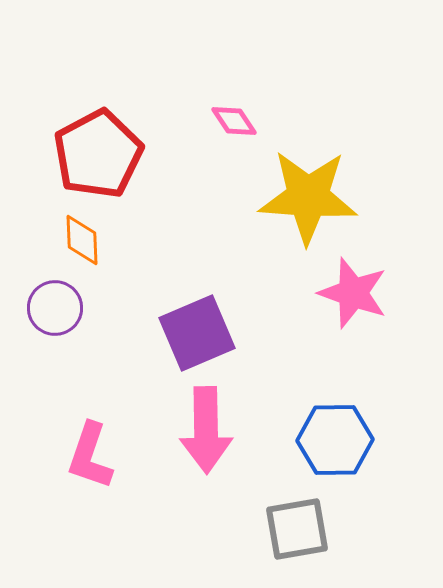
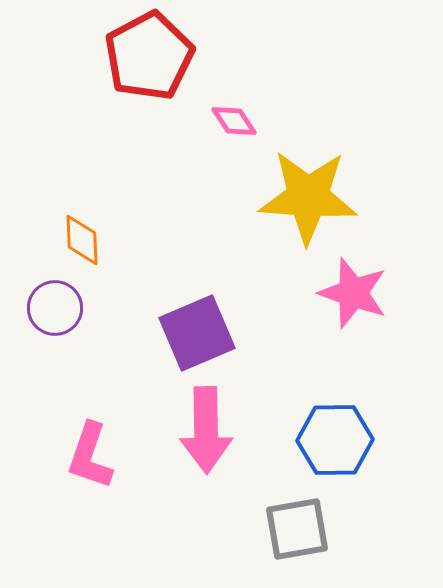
red pentagon: moved 51 px right, 98 px up
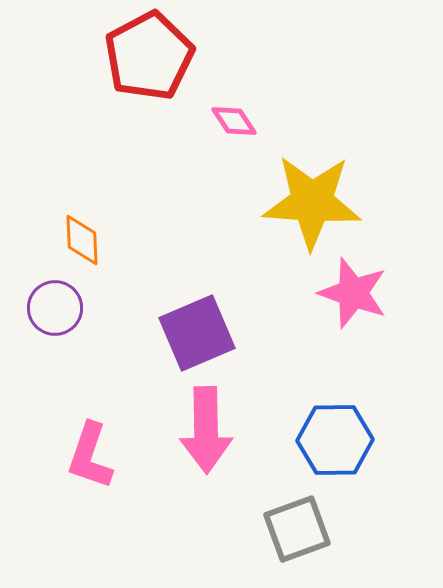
yellow star: moved 4 px right, 5 px down
gray square: rotated 10 degrees counterclockwise
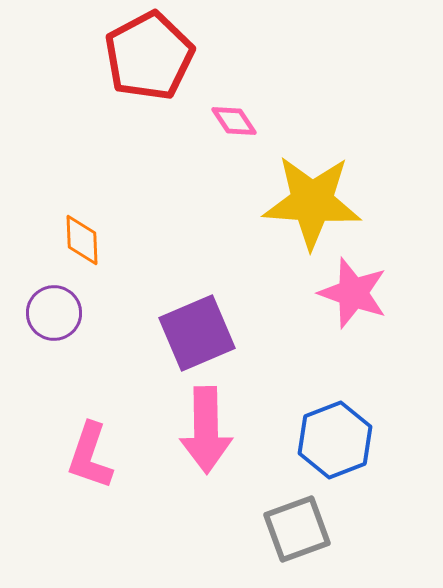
purple circle: moved 1 px left, 5 px down
blue hexagon: rotated 20 degrees counterclockwise
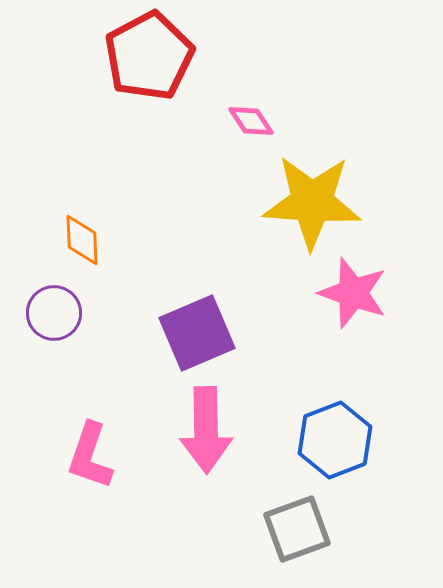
pink diamond: moved 17 px right
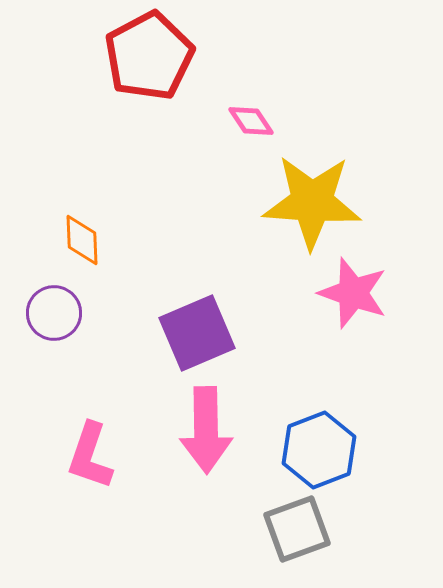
blue hexagon: moved 16 px left, 10 px down
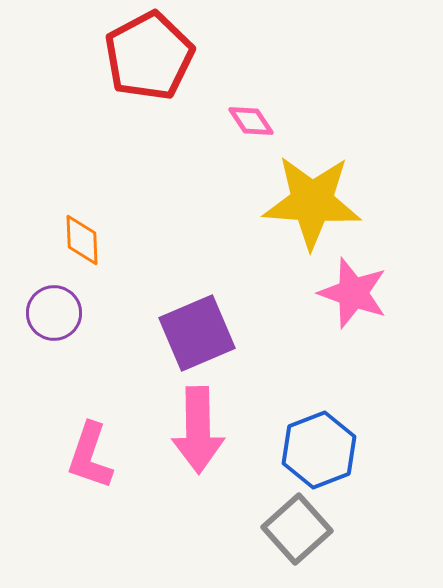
pink arrow: moved 8 px left
gray square: rotated 22 degrees counterclockwise
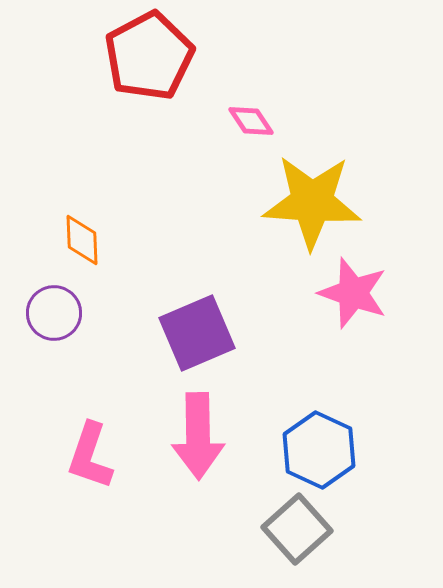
pink arrow: moved 6 px down
blue hexagon: rotated 14 degrees counterclockwise
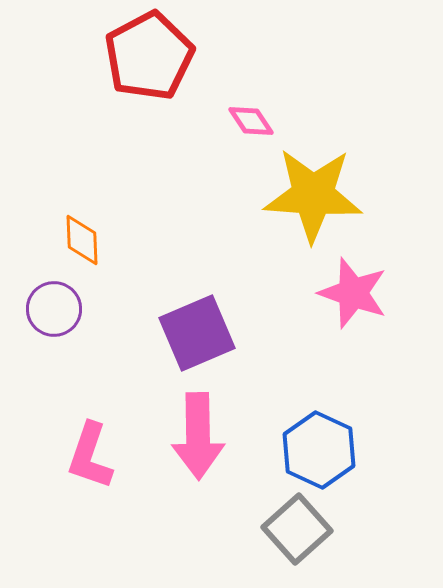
yellow star: moved 1 px right, 7 px up
purple circle: moved 4 px up
